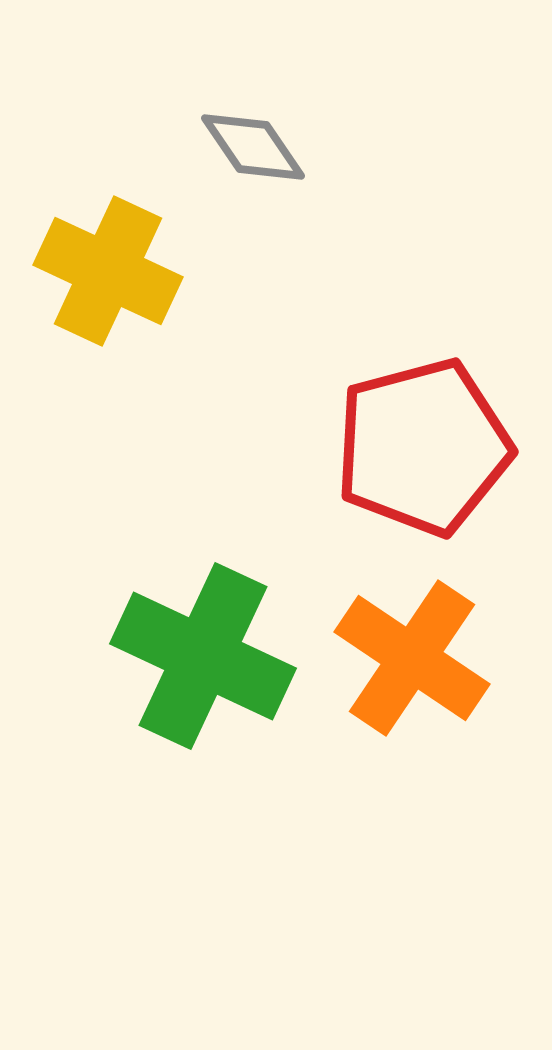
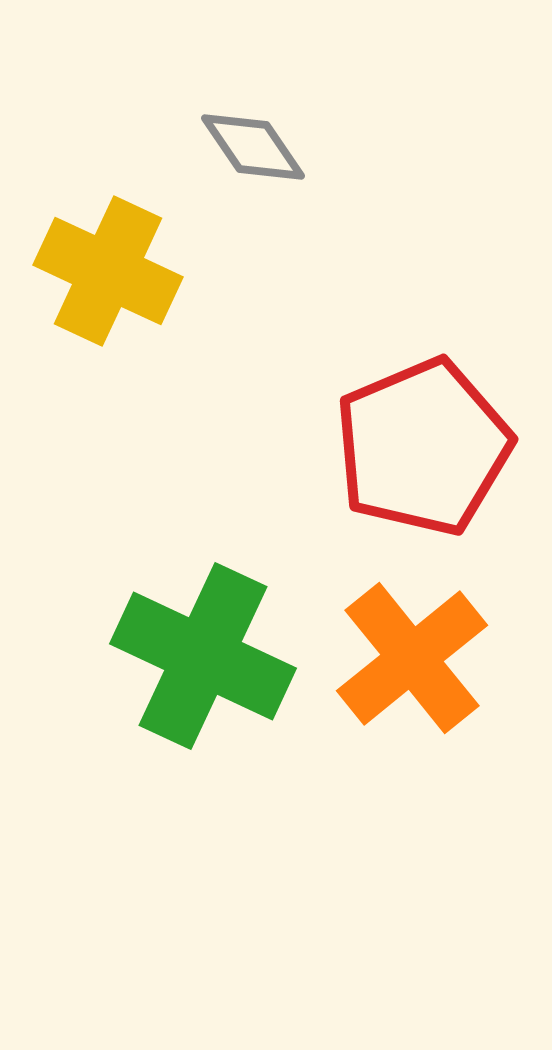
red pentagon: rotated 8 degrees counterclockwise
orange cross: rotated 17 degrees clockwise
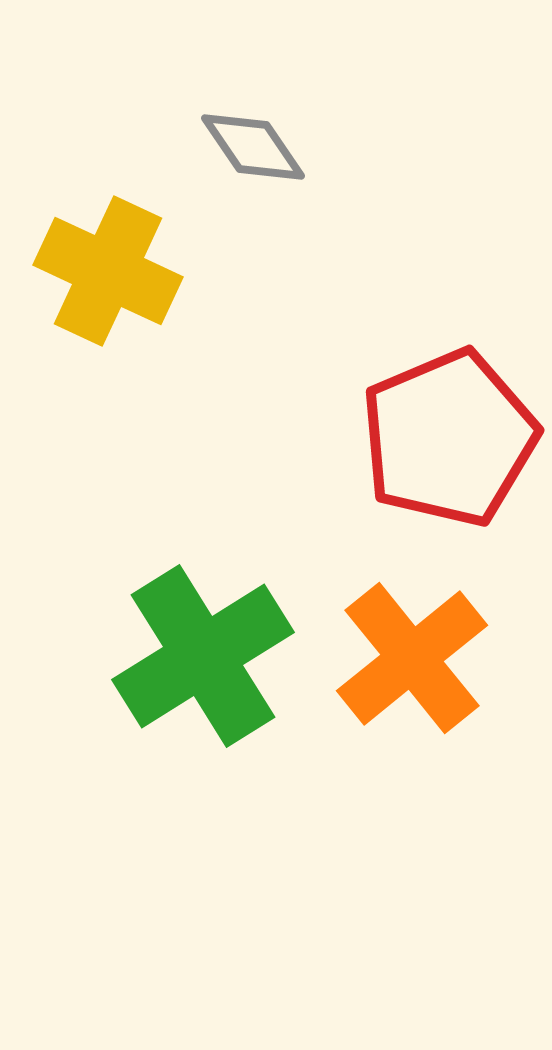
red pentagon: moved 26 px right, 9 px up
green cross: rotated 33 degrees clockwise
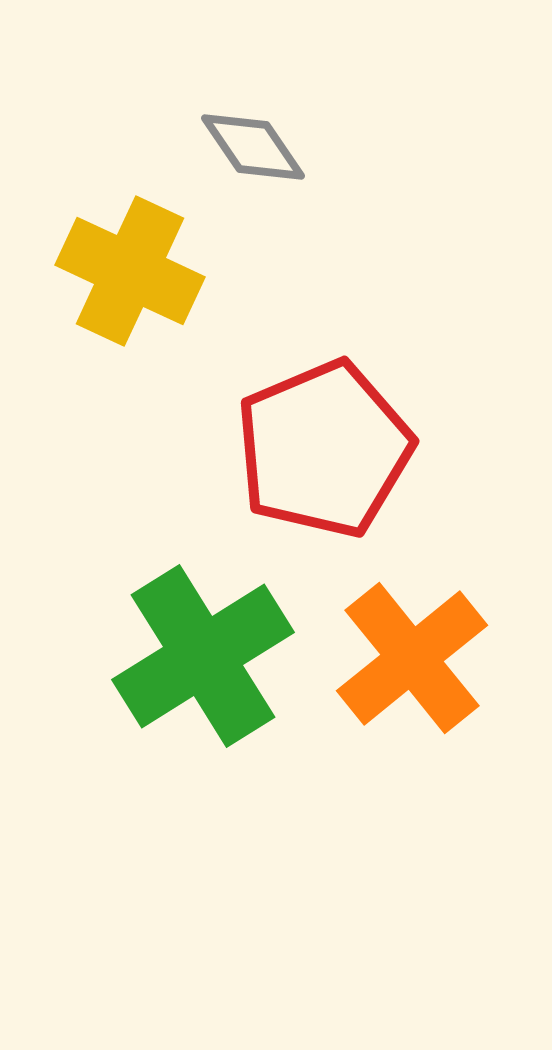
yellow cross: moved 22 px right
red pentagon: moved 125 px left, 11 px down
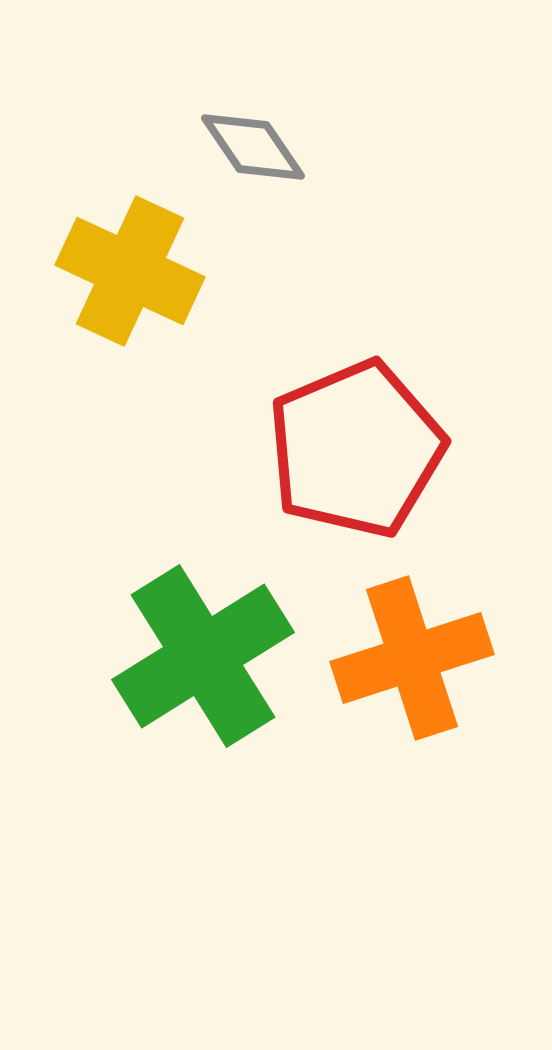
red pentagon: moved 32 px right
orange cross: rotated 21 degrees clockwise
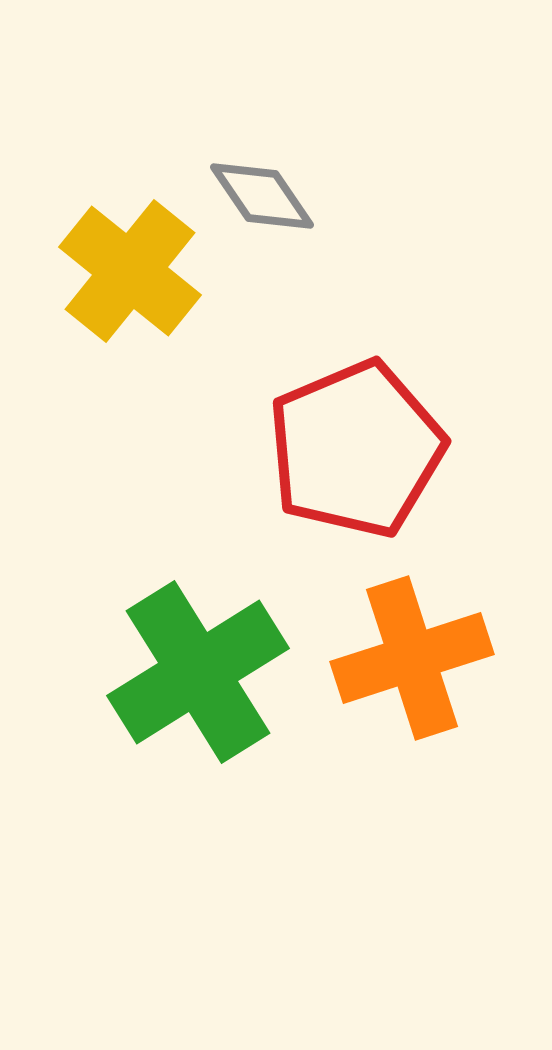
gray diamond: moved 9 px right, 49 px down
yellow cross: rotated 14 degrees clockwise
green cross: moved 5 px left, 16 px down
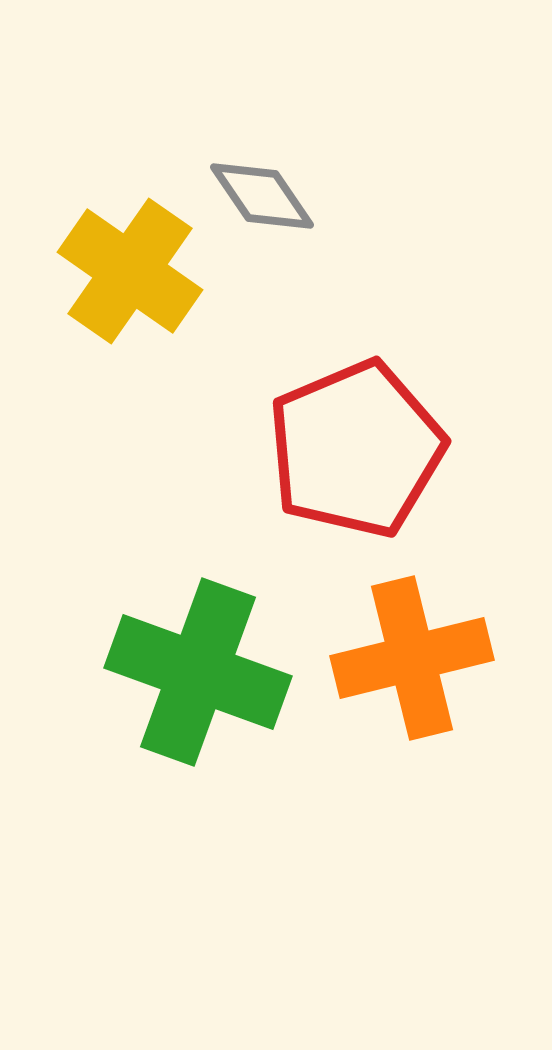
yellow cross: rotated 4 degrees counterclockwise
orange cross: rotated 4 degrees clockwise
green cross: rotated 38 degrees counterclockwise
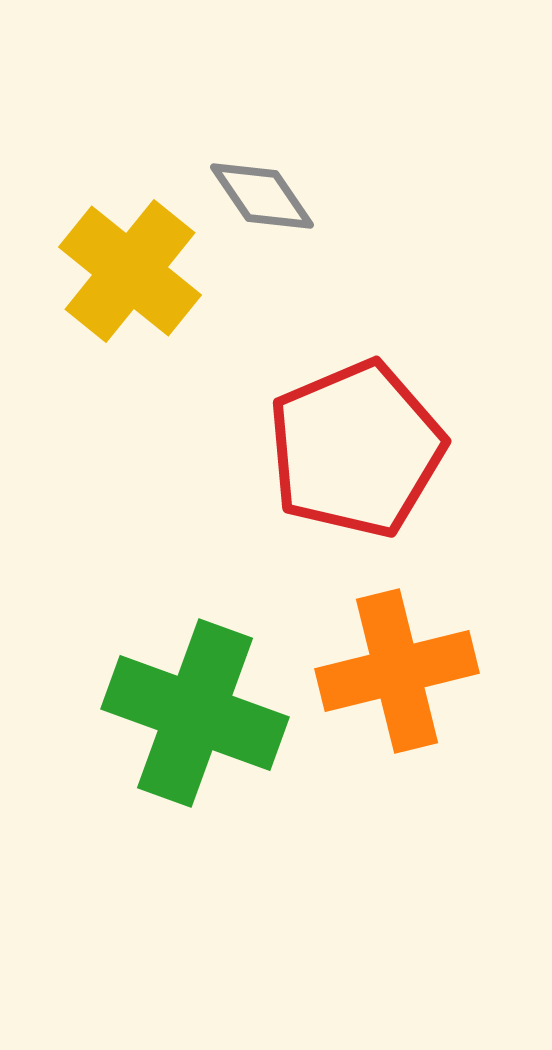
yellow cross: rotated 4 degrees clockwise
orange cross: moved 15 px left, 13 px down
green cross: moved 3 px left, 41 px down
